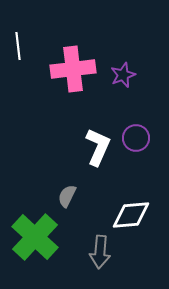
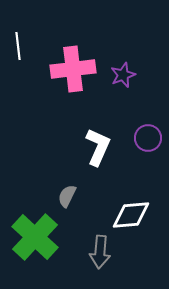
purple circle: moved 12 px right
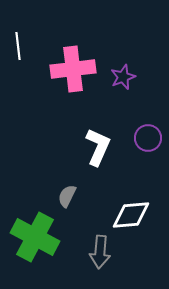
purple star: moved 2 px down
green cross: rotated 15 degrees counterclockwise
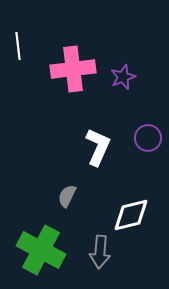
white diamond: rotated 9 degrees counterclockwise
green cross: moved 6 px right, 13 px down
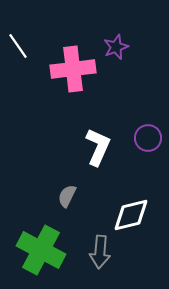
white line: rotated 28 degrees counterclockwise
purple star: moved 7 px left, 30 px up
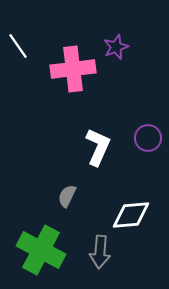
white diamond: rotated 9 degrees clockwise
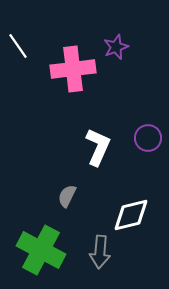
white diamond: rotated 9 degrees counterclockwise
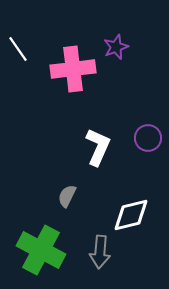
white line: moved 3 px down
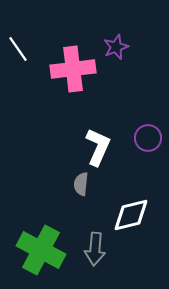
gray semicircle: moved 14 px right, 12 px up; rotated 20 degrees counterclockwise
gray arrow: moved 5 px left, 3 px up
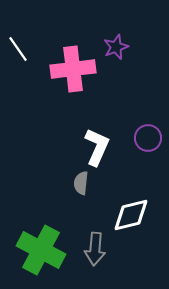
white L-shape: moved 1 px left
gray semicircle: moved 1 px up
